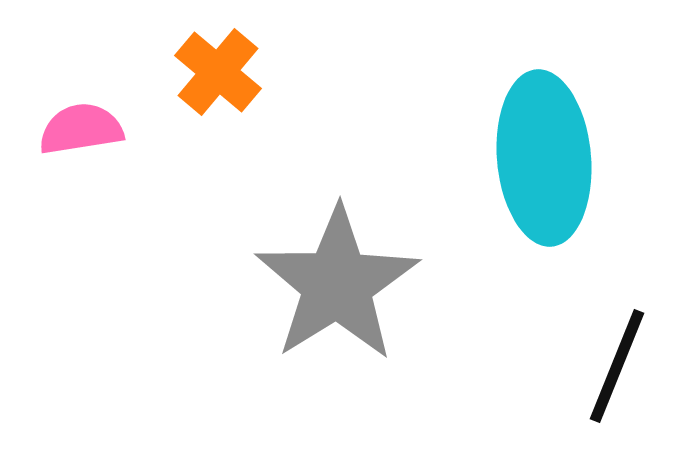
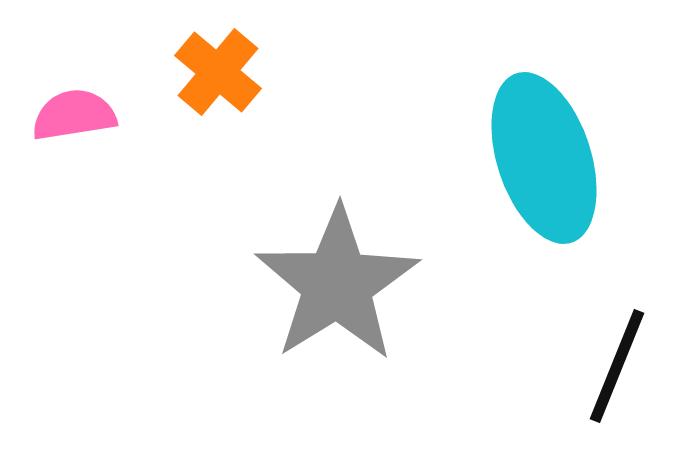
pink semicircle: moved 7 px left, 14 px up
cyan ellipse: rotated 13 degrees counterclockwise
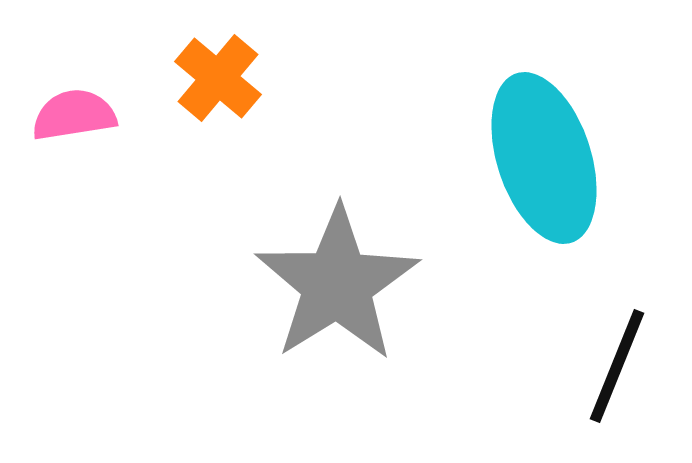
orange cross: moved 6 px down
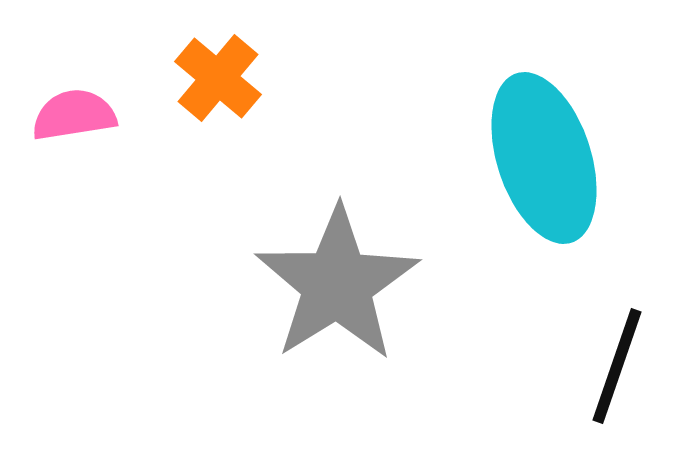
black line: rotated 3 degrees counterclockwise
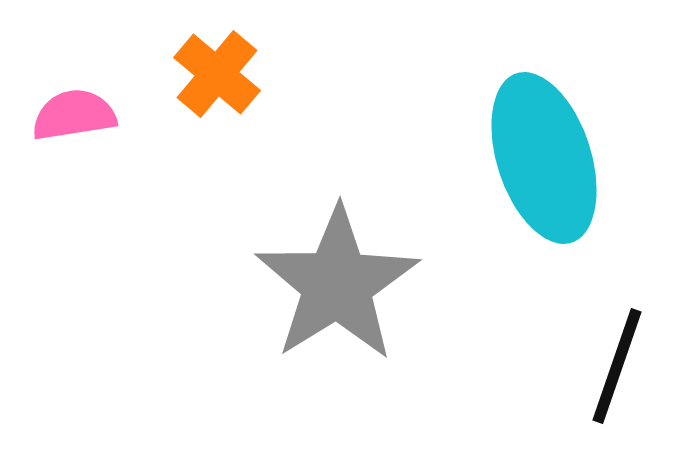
orange cross: moved 1 px left, 4 px up
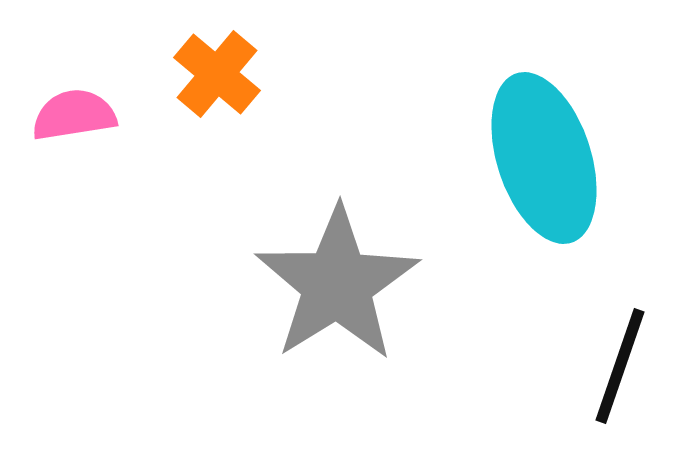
black line: moved 3 px right
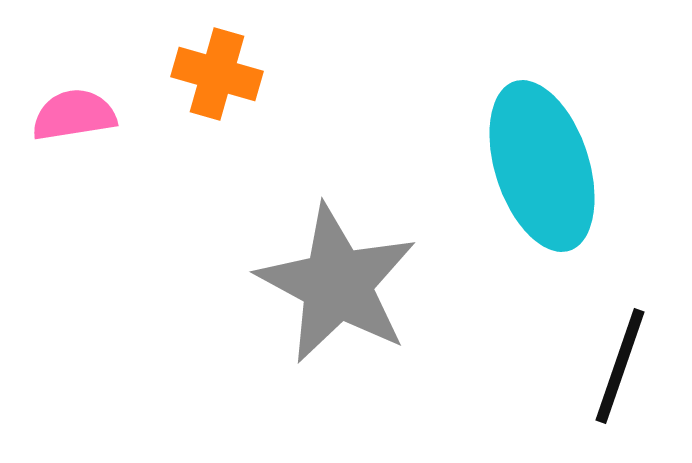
orange cross: rotated 24 degrees counterclockwise
cyan ellipse: moved 2 px left, 8 px down
gray star: rotated 12 degrees counterclockwise
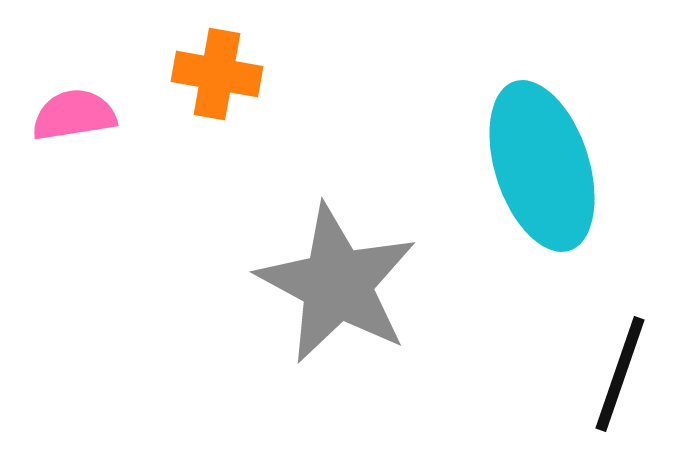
orange cross: rotated 6 degrees counterclockwise
black line: moved 8 px down
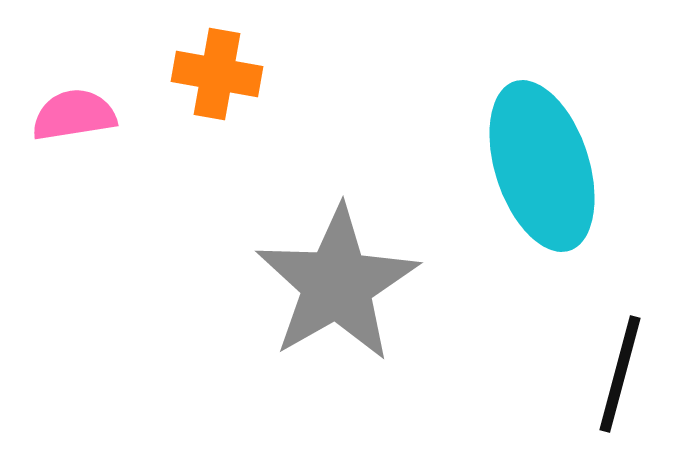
gray star: rotated 14 degrees clockwise
black line: rotated 4 degrees counterclockwise
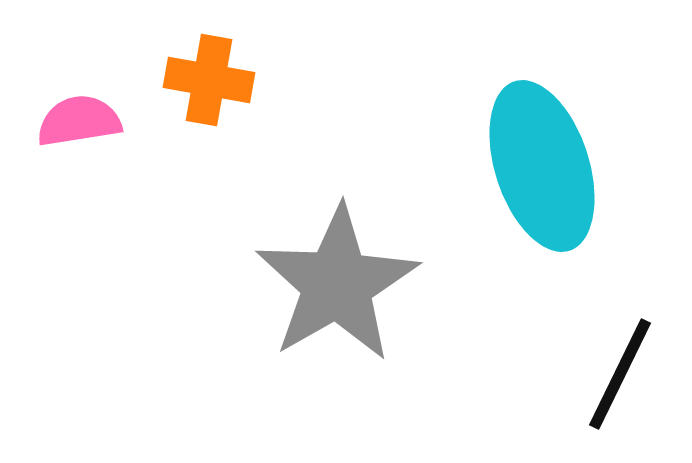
orange cross: moved 8 px left, 6 px down
pink semicircle: moved 5 px right, 6 px down
black line: rotated 11 degrees clockwise
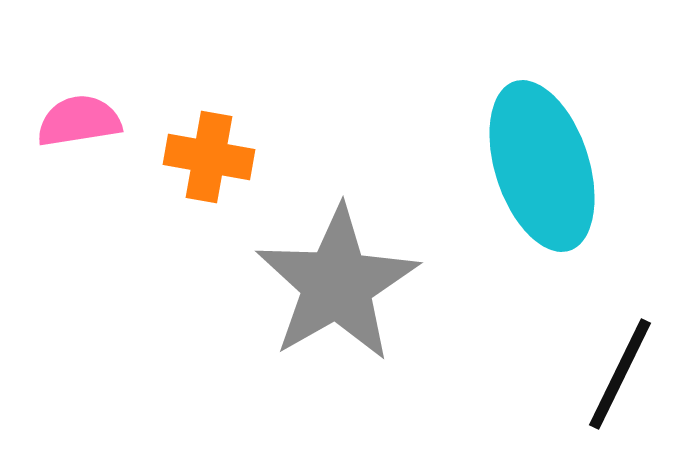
orange cross: moved 77 px down
